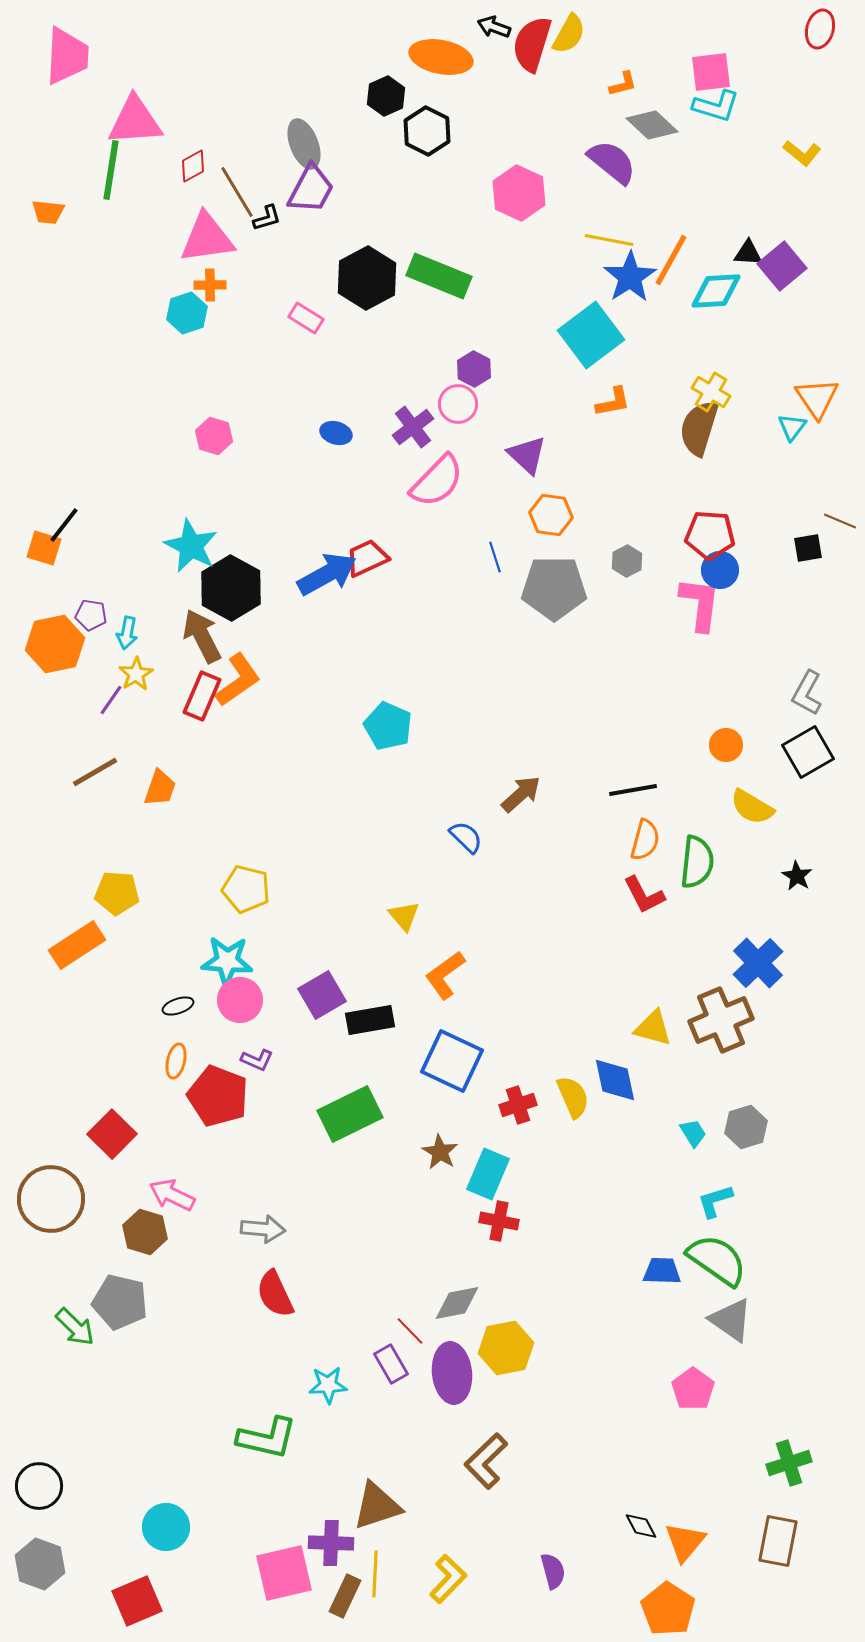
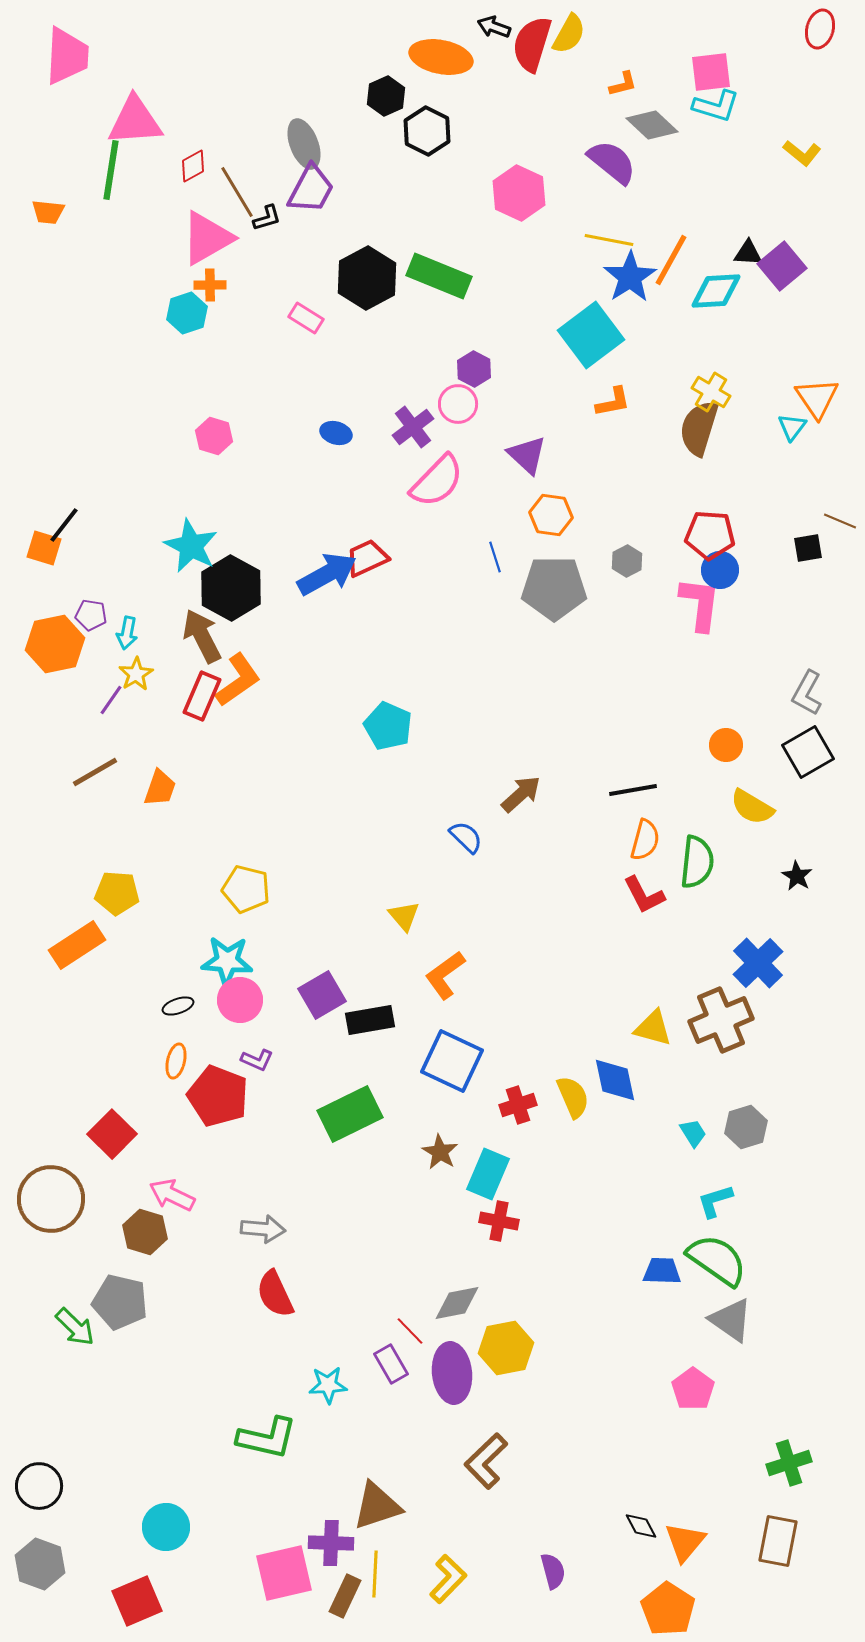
pink triangle at (207, 238): rotated 22 degrees counterclockwise
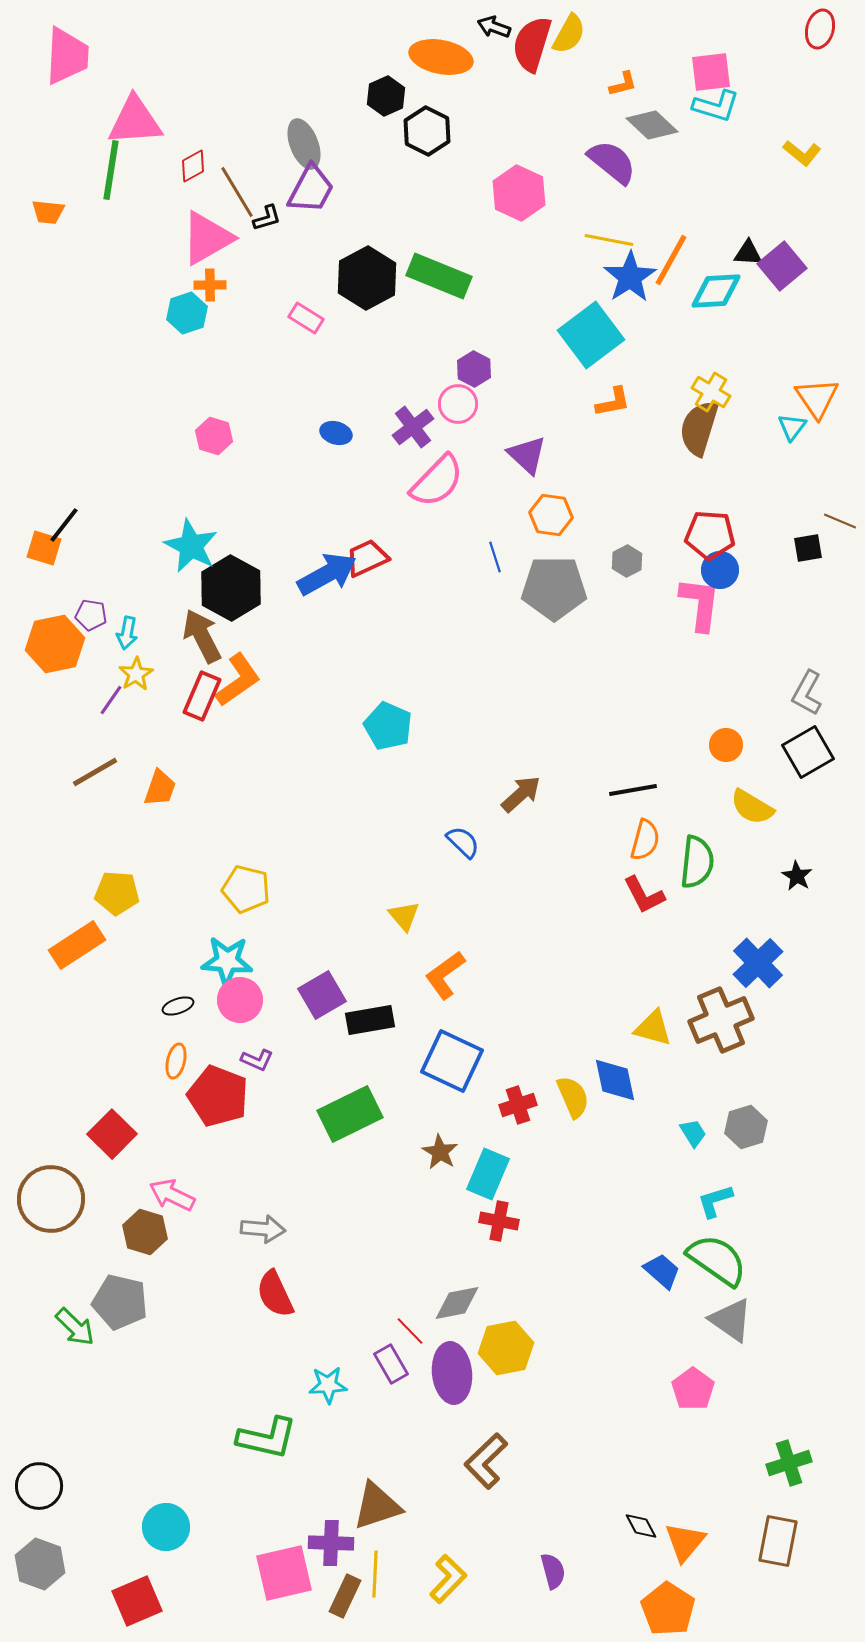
blue semicircle at (466, 837): moved 3 px left, 5 px down
blue trapezoid at (662, 1271): rotated 39 degrees clockwise
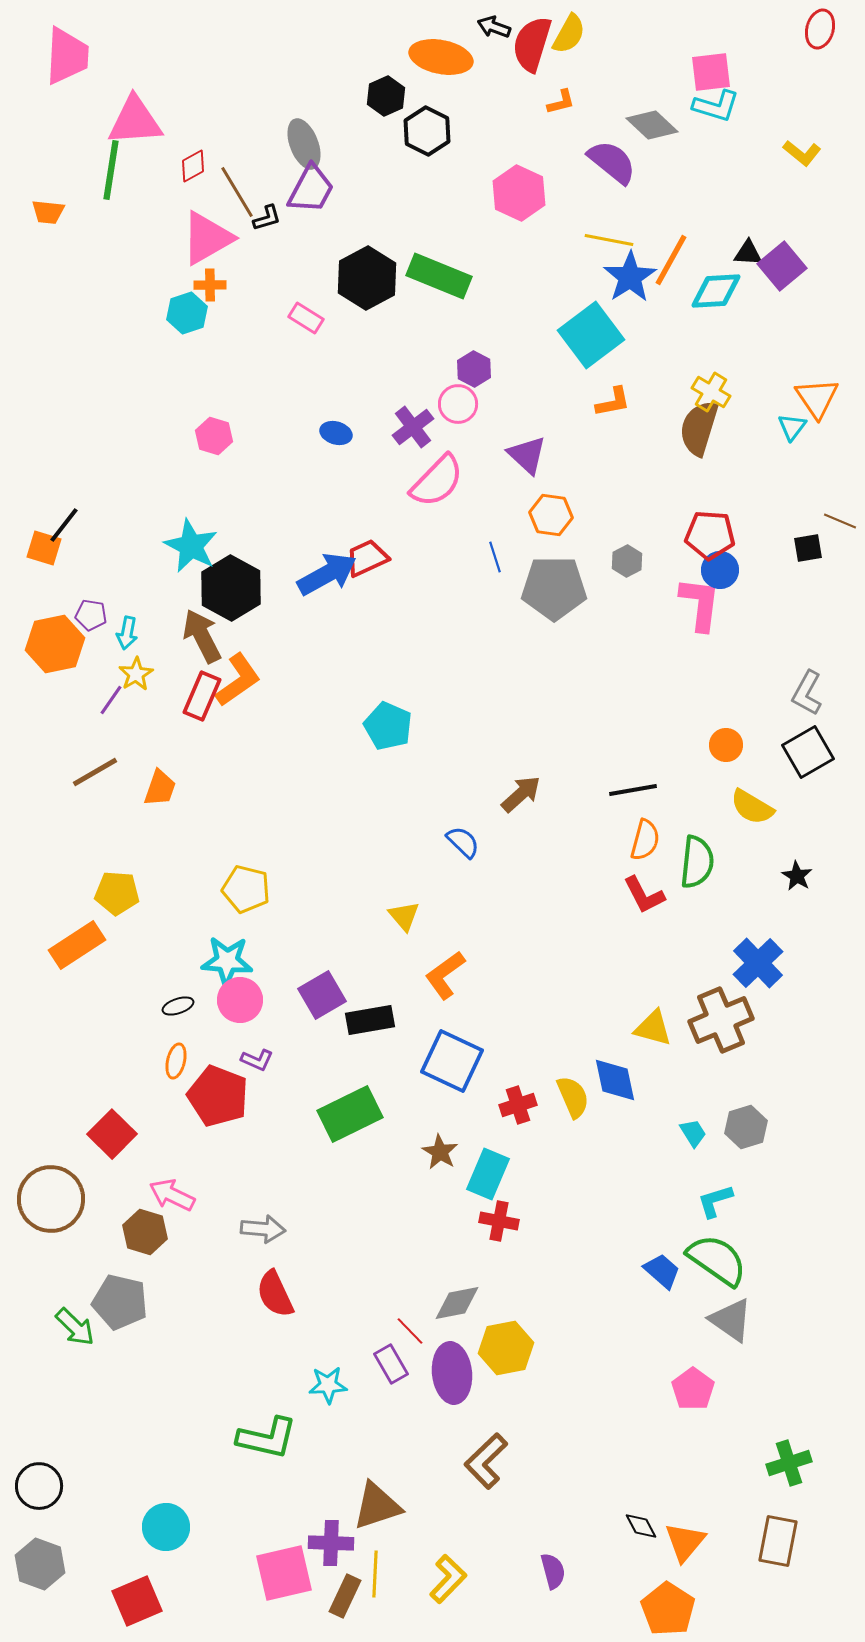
orange L-shape at (623, 84): moved 62 px left, 18 px down
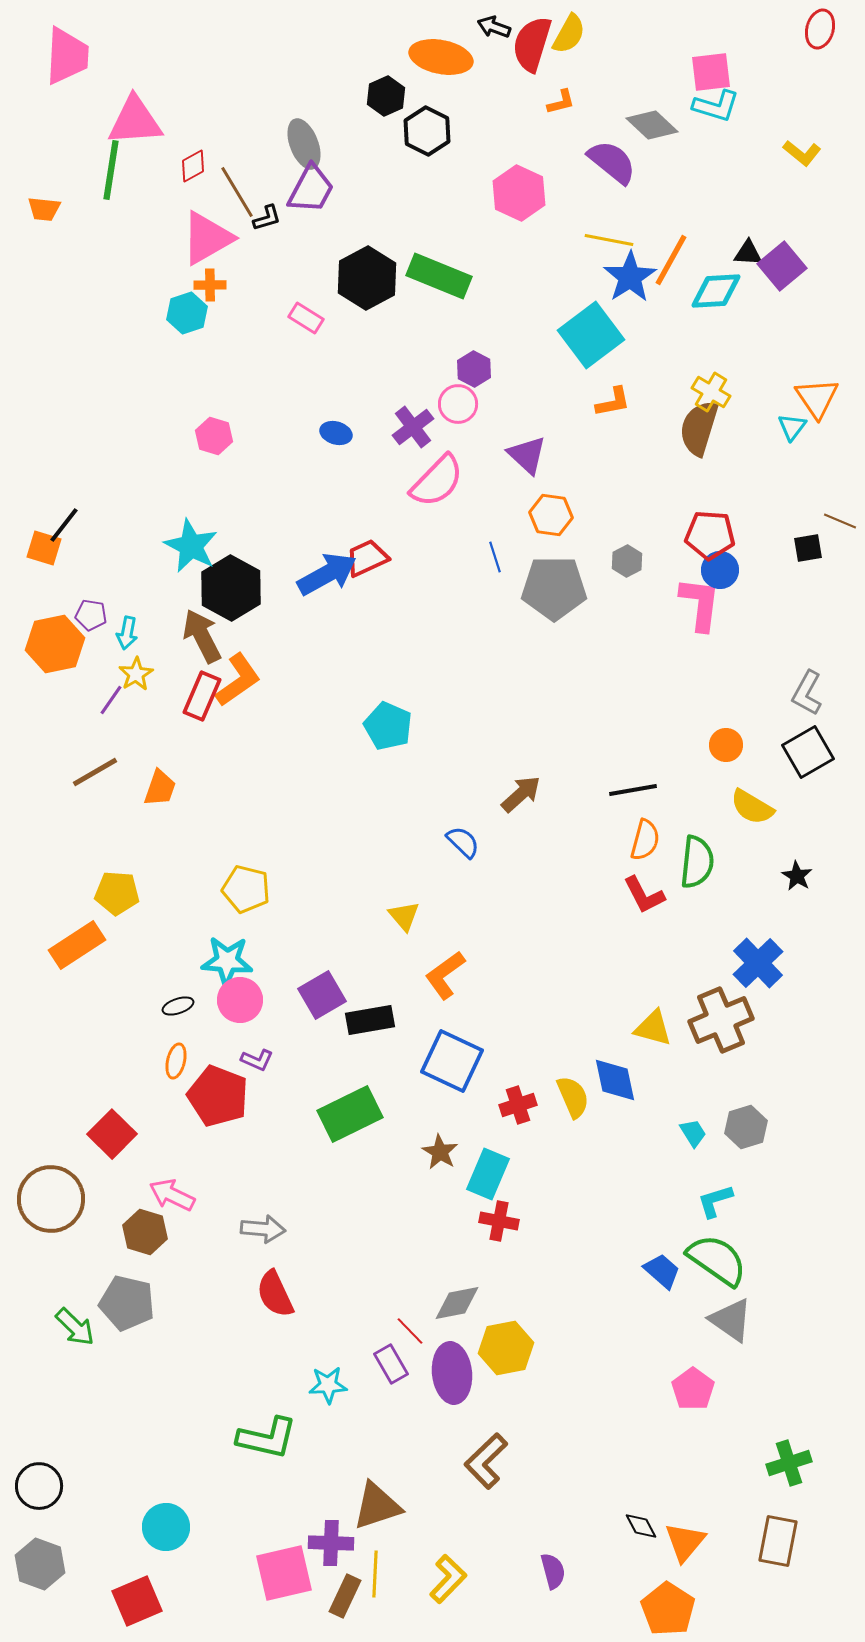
orange trapezoid at (48, 212): moved 4 px left, 3 px up
gray pentagon at (120, 1302): moved 7 px right, 1 px down
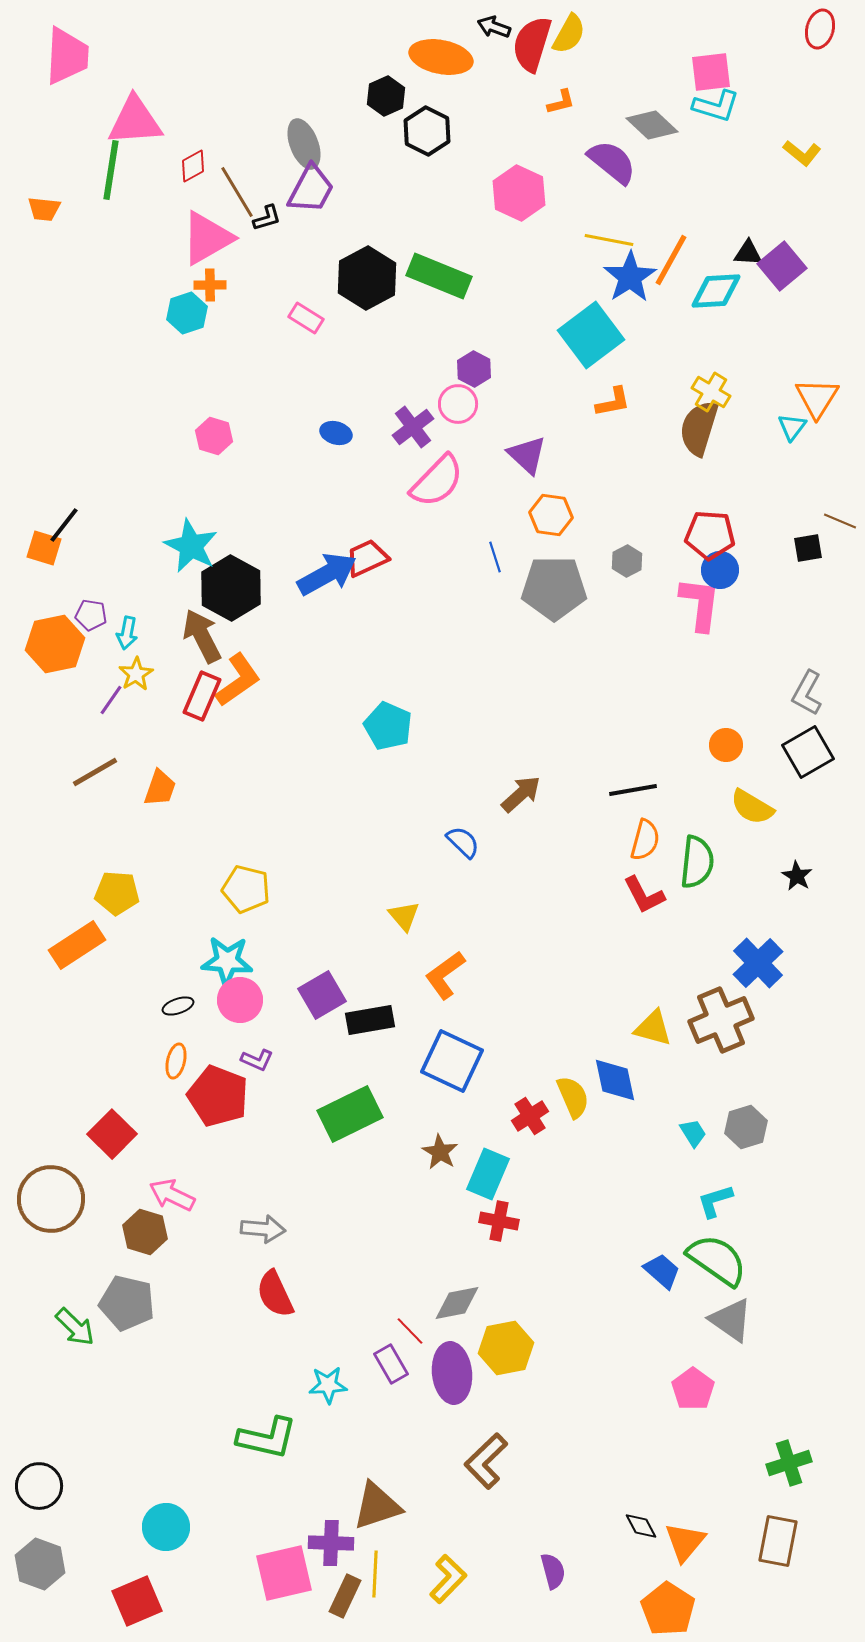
orange triangle at (817, 398): rotated 6 degrees clockwise
red cross at (518, 1105): moved 12 px right, 11 px down; rotated 15 degrees counterclockwise
